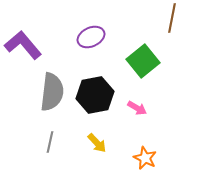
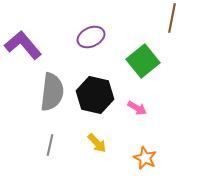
black hexagon: rotated 24 degrees clockwise
gray line: moved 3 px down
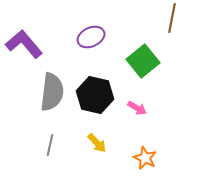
purple L-shape: moved 1 px right, 1 px up
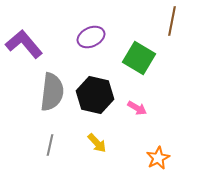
brown line: moved 3 px down
green square: moved 4 px left, 3 px up; rotated 20 degrees counterclockwise
orange star: moved 13 px right; rotated 20 degrees clockwise
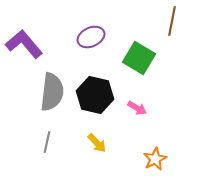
gray line: moved 3 px left, 3 px up
orange star: moved 3 px left, 1 px down
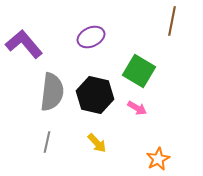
green square: moved 13 px down
orange star: moved 3 px right
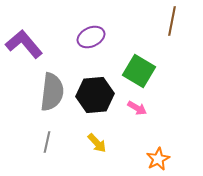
black hexagon: rotated 18 degrees counterclockwise
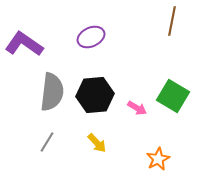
purple L-shape: rotated 15 degrees counterclockwise
green square: moved 34 px right, 25 px down
gray line: rotated 20 degrees clockwise
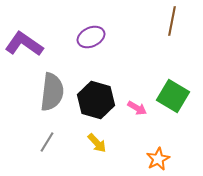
black hexagon: moved 1 px right, 5 px down; rotated 21 degrees clockwise
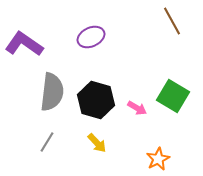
brown line: rotated 40 degrees counterclockwise
